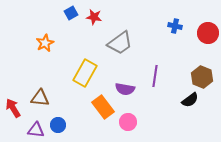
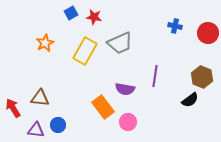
gray trapezoid: rotated 12 degrees clockwise
yellow rectangle: moved 22 px up
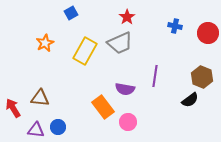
red star: moved 33 px right; rotated 28 degrees clockwise
blue circle: moved 2 px down
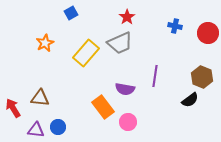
yellow rectangle: moved 1 px right, 2 px down; rotated 12 degrees clockwise
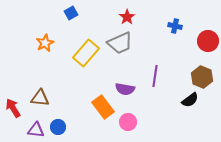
red circle: moved 8 px down
